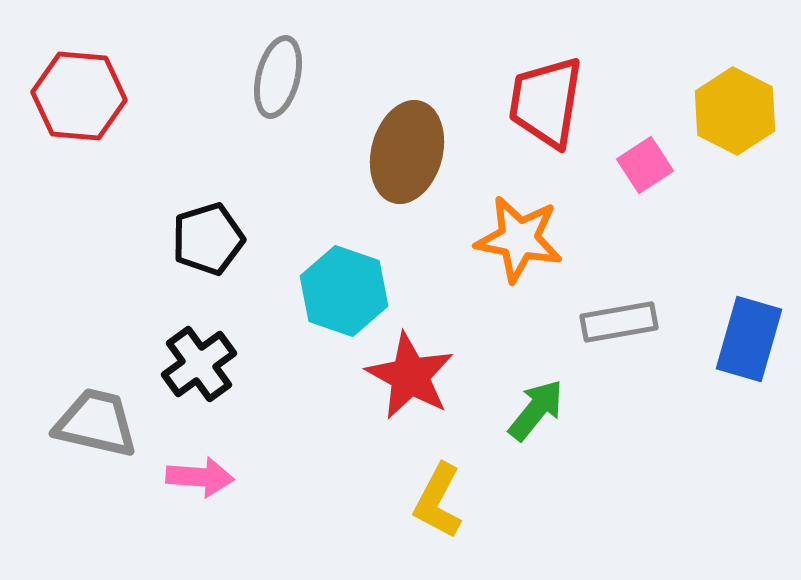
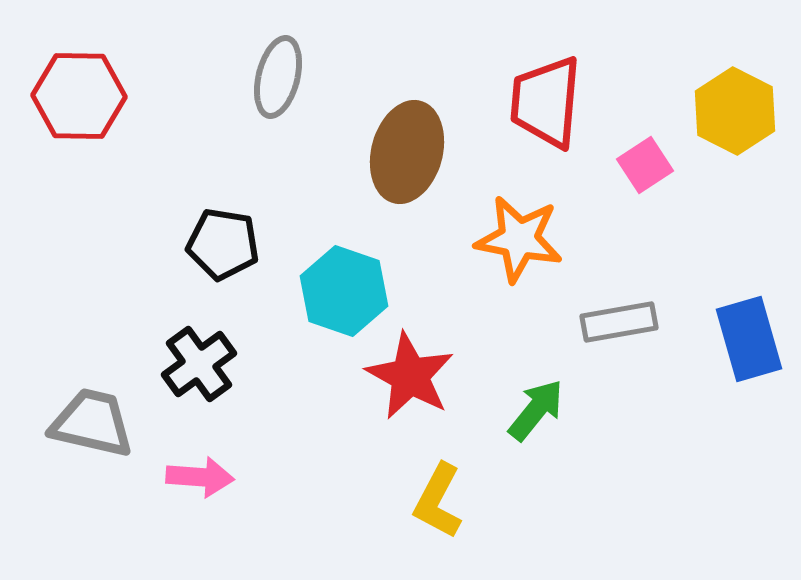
red hexagon: rotated 4 degrees counterclockwise
red trapezoid: rotated 4 degrees counterclockwise
black pentagon: moved 15 px right, 5 px down; rotated 26 degrees clockwise
blue rectangle: rotated 32 degrees counterclockwise
gray trapezoid: moved 4 px left
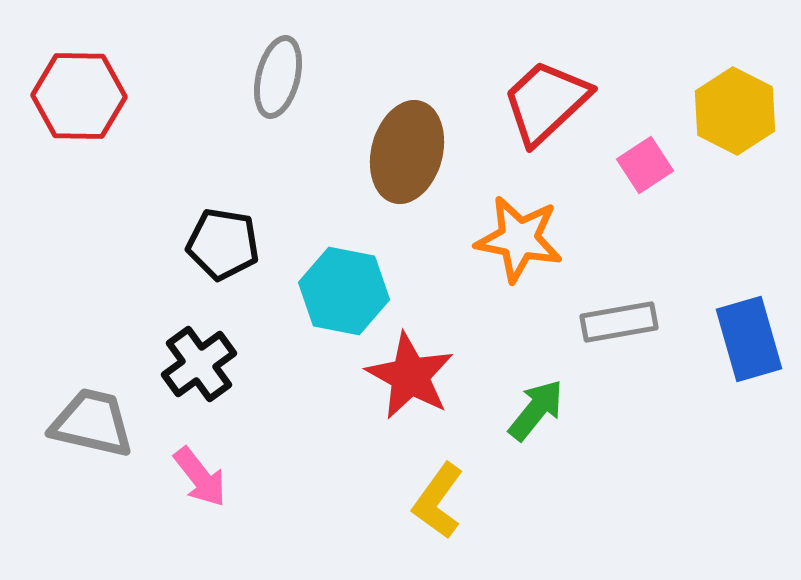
red trapezoid: rotated 42 degrees clockwise
cyan hexagon: rotated 8 degrees counterclockwise
pink arrow: rotated 48 degrees clockwise
yellow L-shape: rotated 8 degrees clockwise
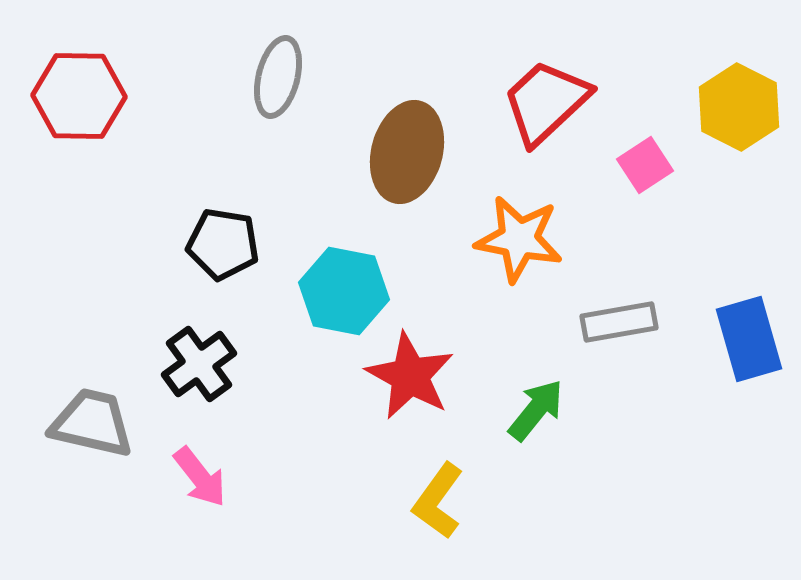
yellow hexagon: moved 4 px right, 4 px up
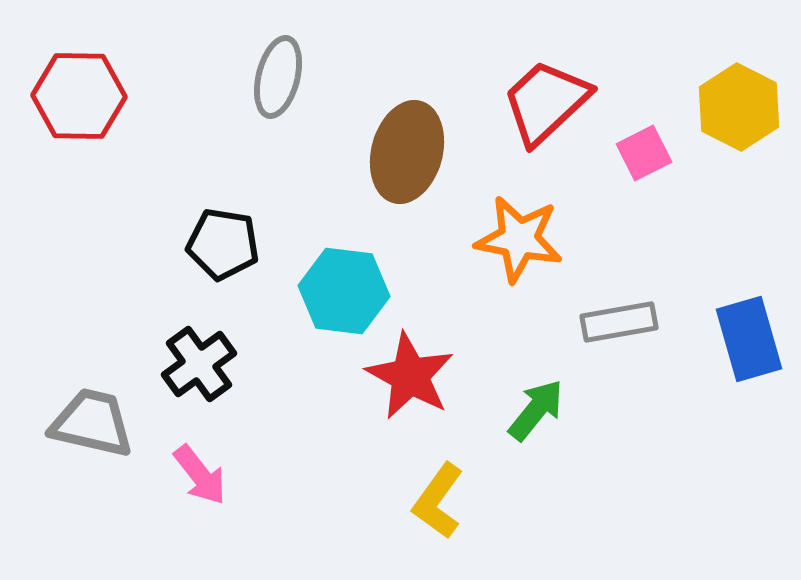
pink square: moved 1 px left, 12 px up; rotated 6 degrees clockwise
cyan hexagon: rotated 4 degrees counterclockwise
pink arrow: moved 2 px up
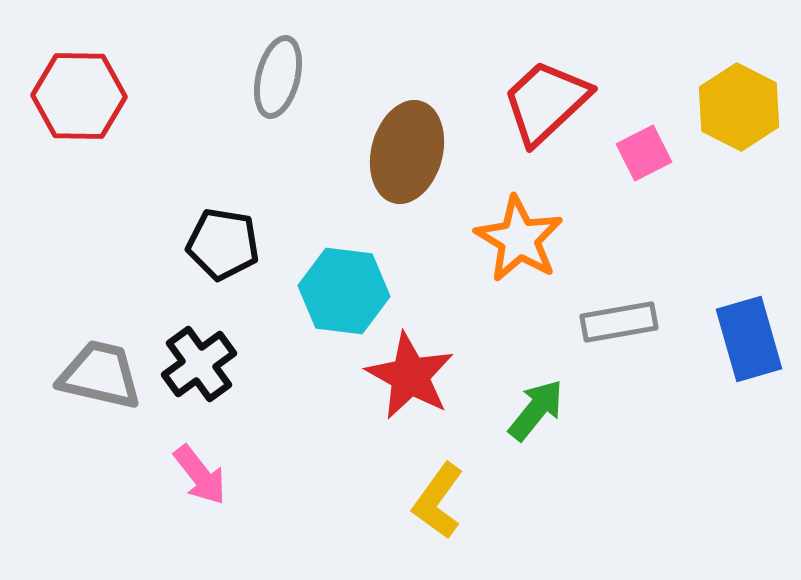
orange star: rotated 20 degrees clockwise
gray trapezoid: moved 8 px right, 48 px up
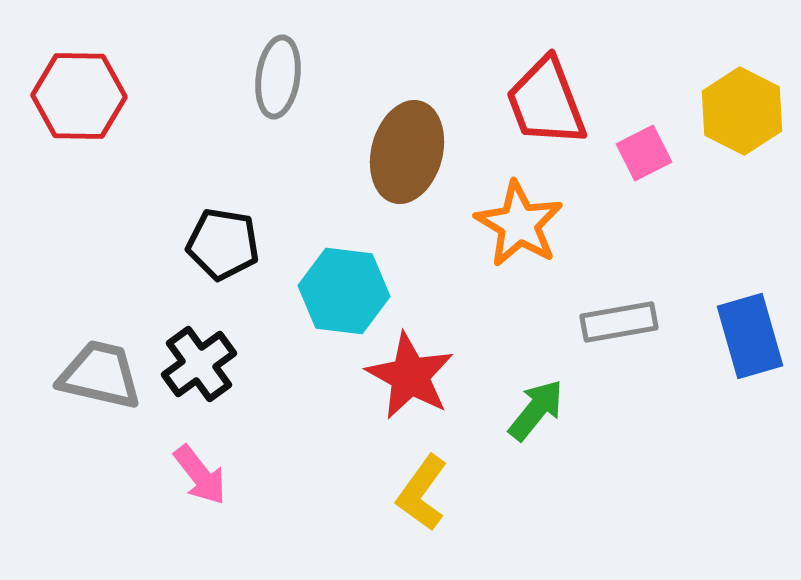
gray ellipse: rotated 6 degrees counterclockwise
red trapezoid: rotated 68 degrees counterclockwise
yellow hexagon: moved 3 px right, 4 px down
orange star: moved 15 px up
blue rectangle: moved 1 px right, 3 px up
yellow L-shape: moved 16 px left, 8 px up
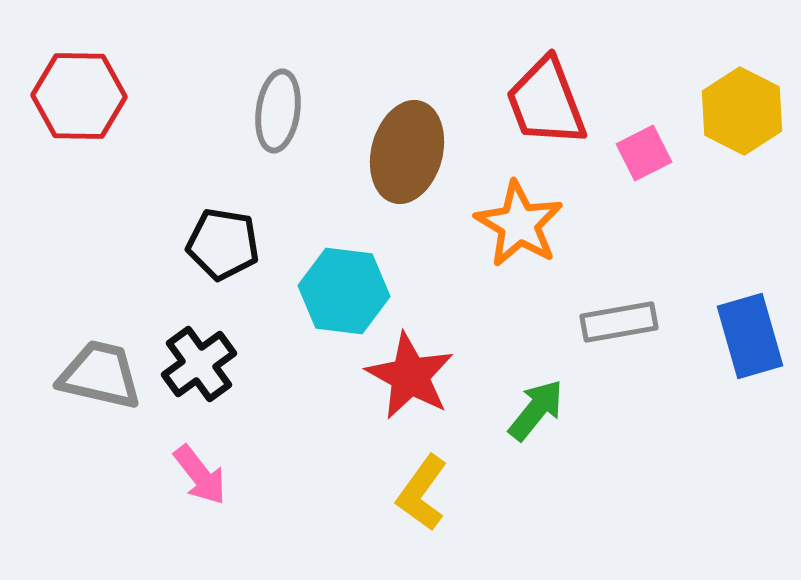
gray ellipse: moved 34 px down
